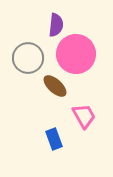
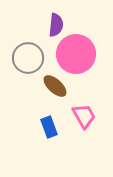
blue rectangle: moved 5 px left, 12 px up
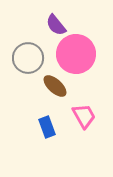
purple semicircle: rotated 135 degrees clockwise
blue rectangle: moved 2 px left
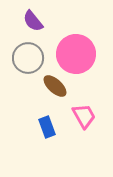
purple semicircle: moved 23 px left, 4 px up
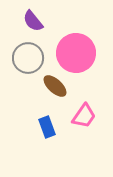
pink circle: moved 1 px up
pink trapezoid: rotated 64 degrees clockwise
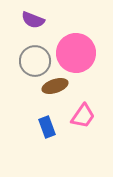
purple semicircle: moved 1 px up; rotated 30 degrees counterclockwise
gray circle: moved 7 px right, 3 px down
brown ellipse: rotated 60 degrees counterclockwise
pink trapezoid: moved 1 px left
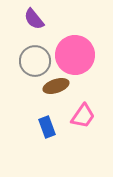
purple semicircle: moved 1 px right, 1 px up; rotated 30 degrees clockwise
pink circle: moved 1 px left, 2 px down
brown ellipse: moved 1 px right
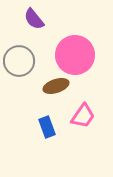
gray circle: moved 16 px left
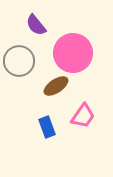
purple semicircle: moved 2 px right, 6 px down
pink circle: moved 2 px left, 2 px up
brown ellipse: rotated 15 degrees counterclockwise
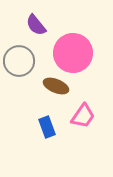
brown ellipse: rotated 55 degrees clockwise
